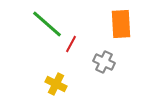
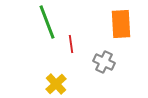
green line: moved 2 px up; rotated 28 degrees clockwise
red line: rotated 36 degrees counterclockwise
yellow cross: rotated 20 degrees clockwise
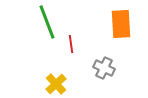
gray cross: moved 6 px down
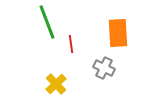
orange rectangle: moved 3 px left, 9 px down
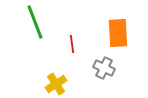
green line: moved 12 px left
red line: moved 1 px right
yellow cross: rotated 10 degrees clockwise
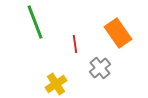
orange rectangle: rotated 32 degrees counterclockwise
red line: moved 3 px right
gray cross: moved 4 px left; rotated 25 degrees clockwise
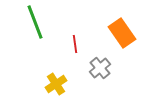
orange rectangle: moved 4 px right
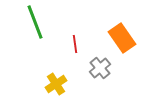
orange rectangle: moved 5 px down
